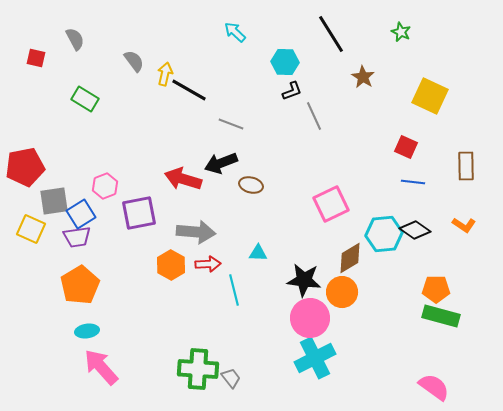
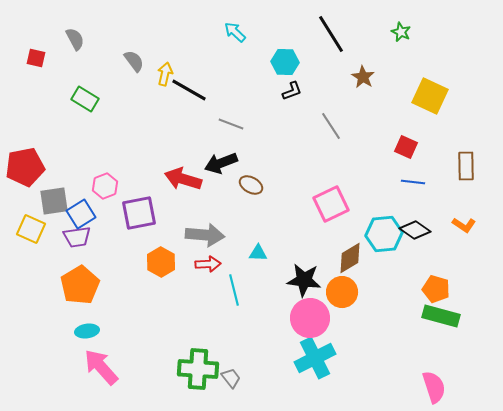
gray line at (314, 116): moved 17 px right, 10 px down; rotated 8 degrees counterclockwise
brown ellipse at (251, 185): rotated 15 degrees clockwise
gray arrow at (196, 232): moved 9 px right, 3 px down
orange hexagon at (171, 265): moved 10 px left, 3 px up
orange pentagon at (436, 289): rotated 16 degrees clockwise
pink semicircle at (434, 387): rotated 36 degrees clockwise
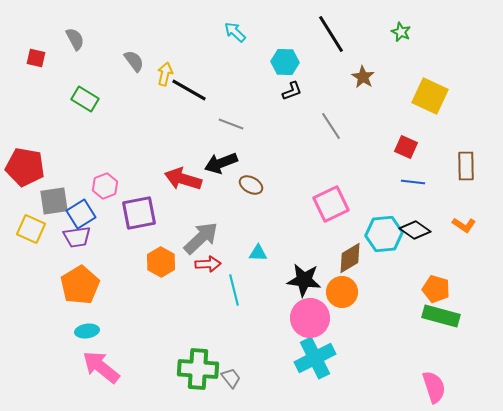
red pentagon at (25, 167): rotated 21 degrees clockwise
gray arrow at (205, 235): moved 4 px left, 3 px down; rotated 48 degrees counterclockwise
pink arrow at (101, 367): rotated 9 degrees counterclockwise
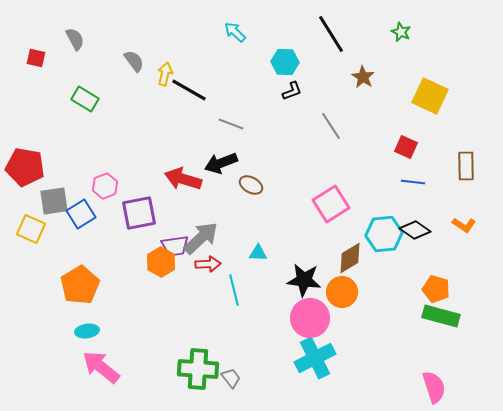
pink square at (331, 204): rotated 6 degrees counterclockwise
purple trapezoid at (77, 237): moved 98 px right, 9 px down
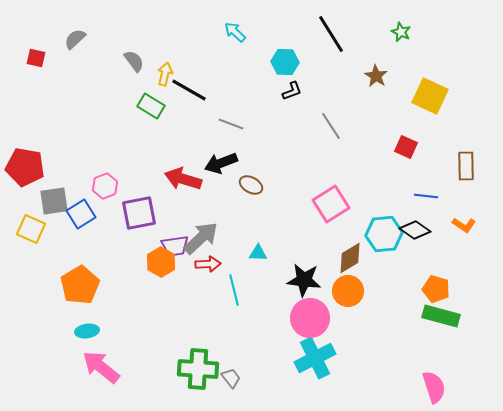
gray semicircle at (75, 39): rotated 105 degrees counterclockwise
brown star at (363, 77): moved 13 px right, 1 px up
green rectangle at (85, 99): moved 66 px right, 7 px down
blue line at (413, 182): moved 13 px right, 14 px down
orange circle at (342, 292): moved 6 px right, 1 px up
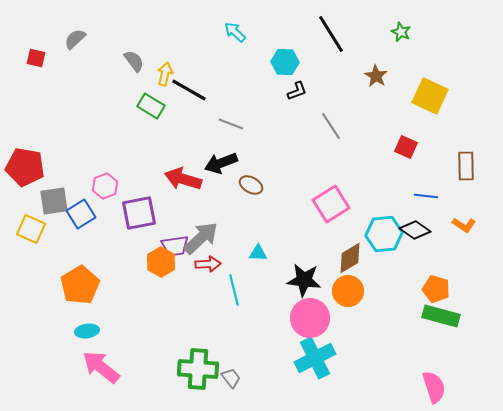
black L-shape at (292, 91): moved 5 px right
